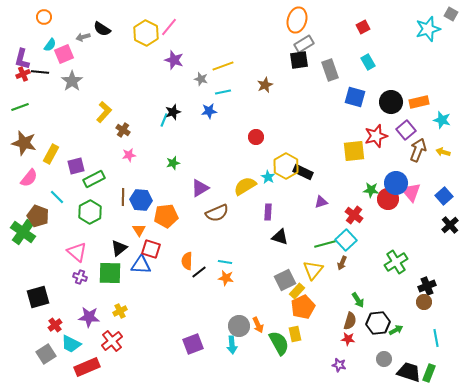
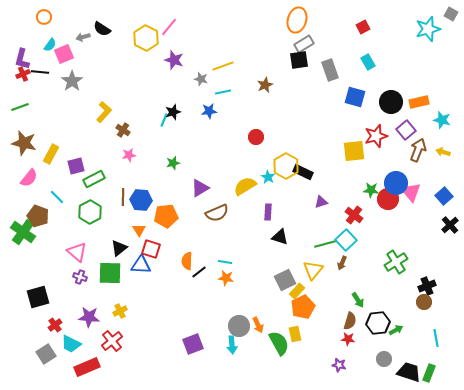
yellow hexagon at (146, 33): moved 5 px down
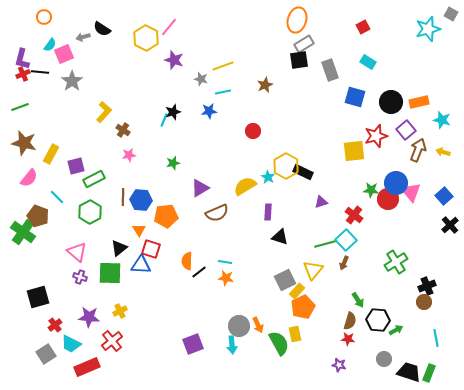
cyan rectangle at (368, 62): rotated 28 degrees counterclockwise
red circle at (256, 137): moved 3 px left, 6 px up
brown arrow at (342, 263): moved 2 px right
black hexagon at (378, 323): moved 3 px up; rotated 10 degrees clockwise
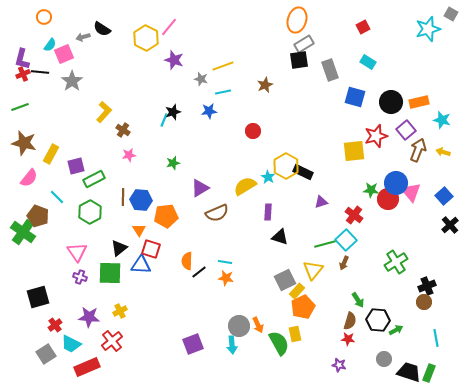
pink triangle at (77, 252): rotated 15 degrees clockwise
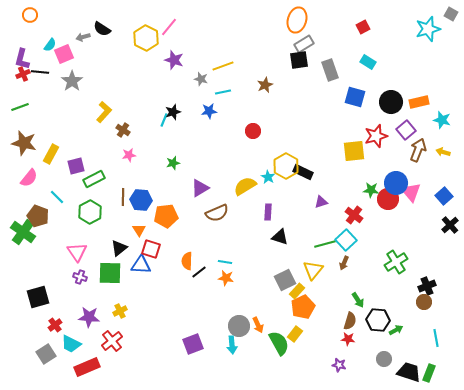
orange circle at (44, 17): moved 14 px left, 2 px up
yellow rectangle at (295, 334): rotated 49 degrees clockwise
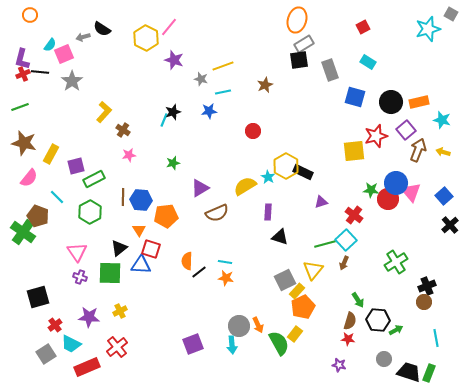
red cross at (112, 341): moved 5 px right, 6 px down
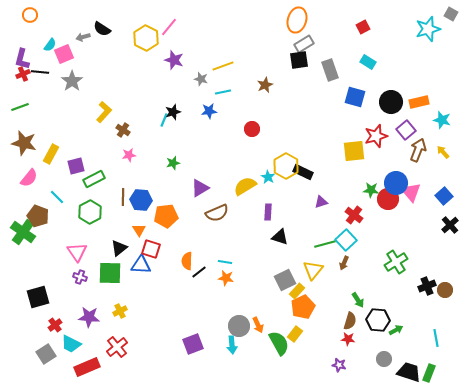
red circle at (253, 131): moved 1 px left, 2 px up
yellow arrow at (443, 152): rotated 32 degrees clockwise
brown circle at (424, 302): moved 21 px right, 12 px up
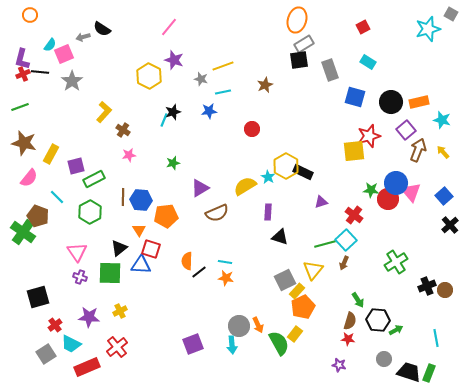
yellow hexagon at (146, 38): moved 3 px right, 38 px down
red star at (376, 136): moved 7 px left
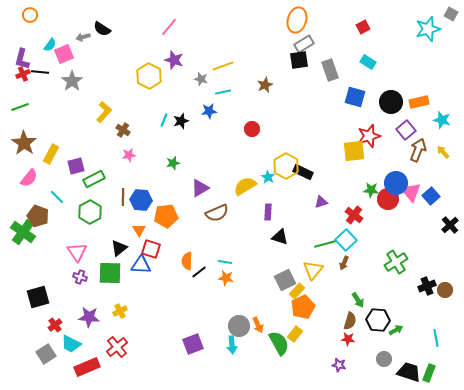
black star at (173, 112): moved 8 px right, 9 px down
brown star at (24, 143): rotated 20 degrees clockwise
blue square at (444, 196): moved 13 px left
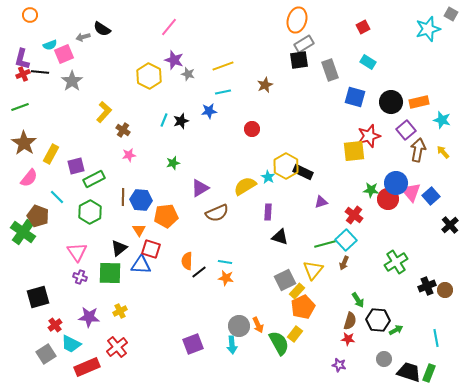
cyan semicircle at (50, 45): rotated 32 degrees clockwise
gray star at (201, 79): moved 13 px left, 5 px up
brown arrow at (418, 150): rotated 10 degrees counterclockwise
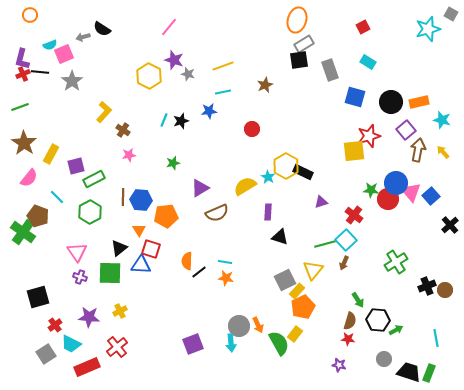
cyan arrow at (232, 345): moved 1 px left, 2 px up
